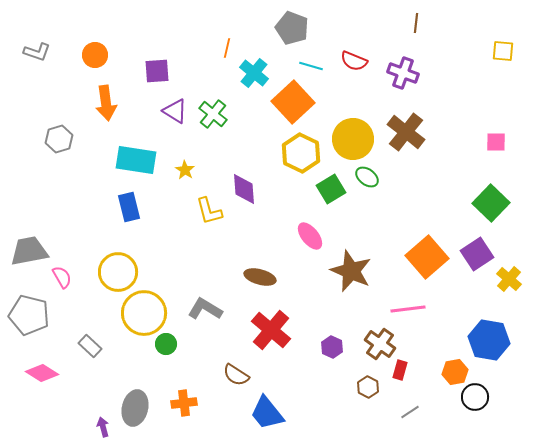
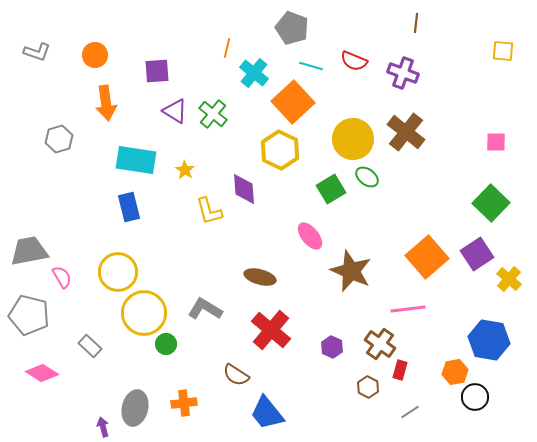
yellow hexagon at (301, 153): moved 21 px left, 3 px up
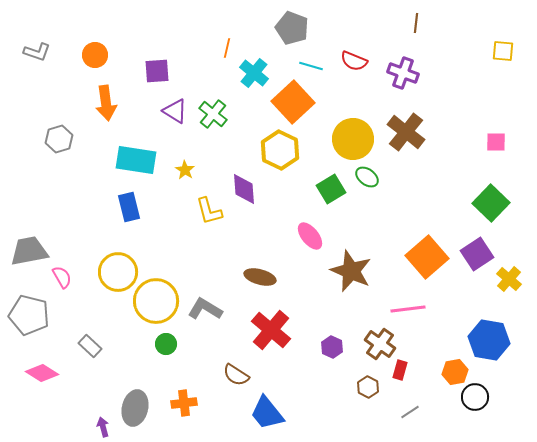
yellow circle at (144, 313): moved 12 px right, 12 px up
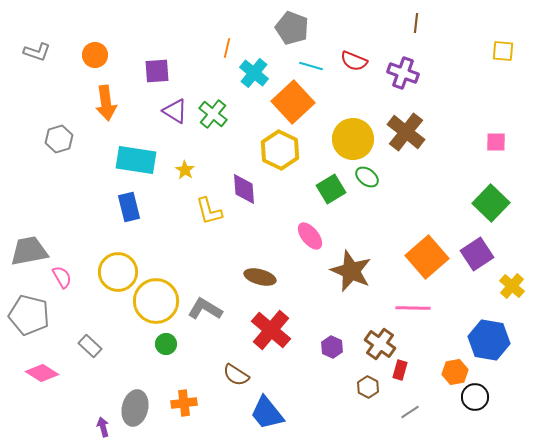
yellow cross at (509, 279): moved 3 px right, 7 px down
pink line at (408, 309): moved 5 px right, 1 px up; rotated 8 degrees clockwise
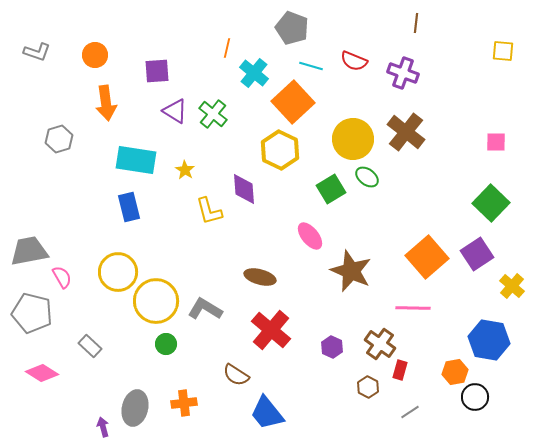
gray pentagon at (29, 315): moved 3 px right, 2 px up
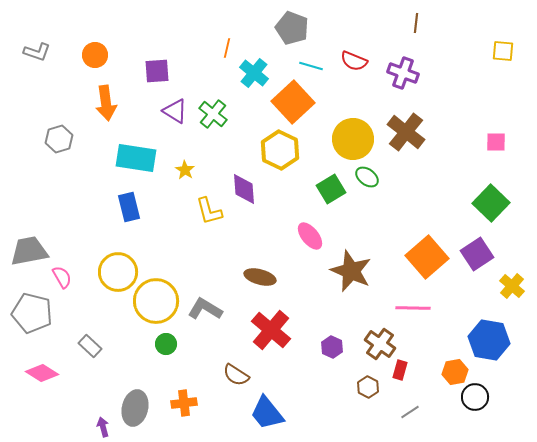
cyan rectangle at (136, 160): moved 2 px up
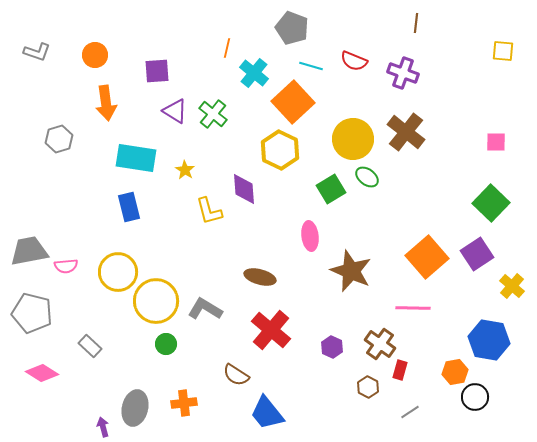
pink ellipse at (310, 236): rotated 32 degrees clockwise
pink semicircle at (62, 277): moved 4 px right, 11 px up; rotated 115 degrees clockwise
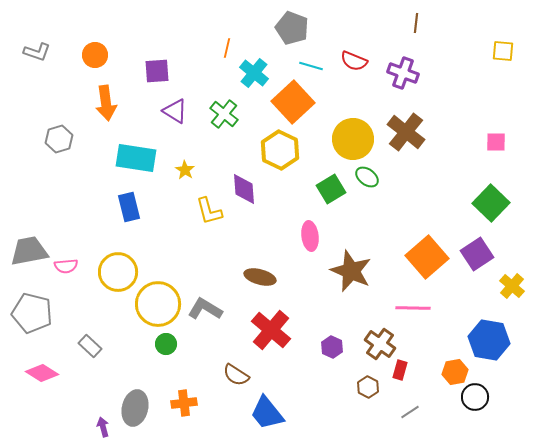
green cross at (213, 114): moved 11 px right
yellow circle at (156, 301): moved 2 px right, 3 px down
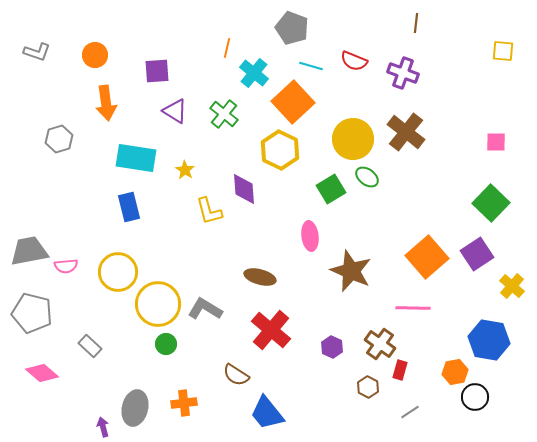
pink diamond at (42, 373): rotated 8 degrees clockwise
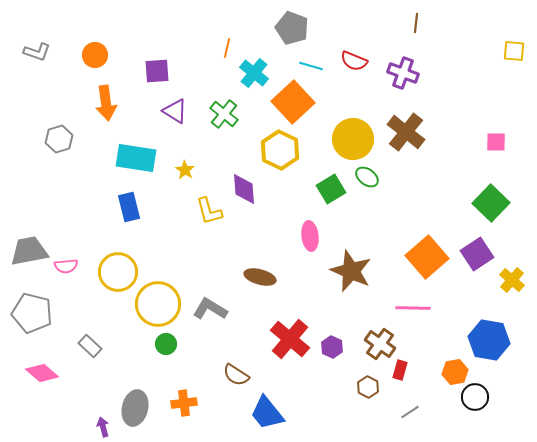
yellow square at (503, 51): moved 11 px right
yellow cross at (512, 286): moved 6 px up
gray L-shape at (205, 309): moved 5 px right
red cross at (271, 330): moved 19 px right, 9 px down
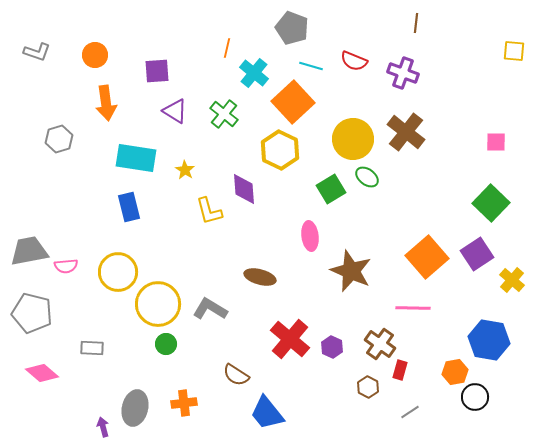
gray rectangle at (90, 346): moved 2 px right, 2 px down; rotated 40 degrees counterclockwise
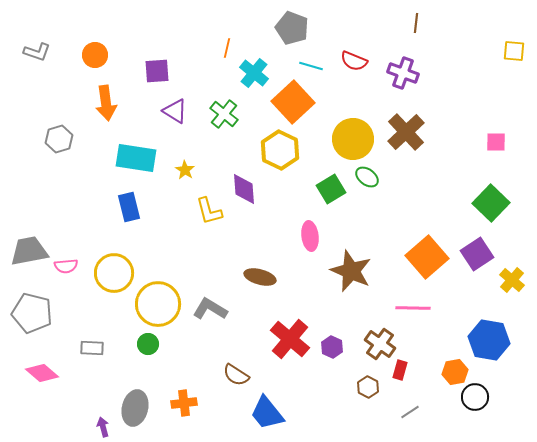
brown cross at (406, 132): rotated 9 degrees clockwise
yellow circle at (118, 272): moved 4 px left, 1 px down
green circle at (166, 344): moved 18 px left
